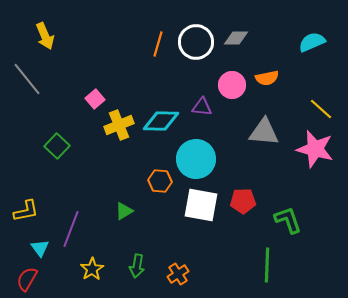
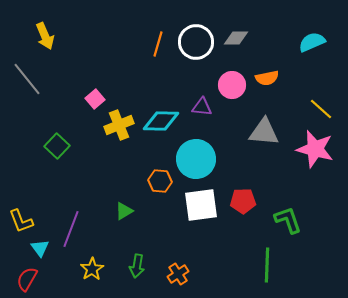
white square: rotated 18 degrees counterclockwise
yellow L-shape: moved 5 px left, 10 px down; rotated 80 degrees clockwise
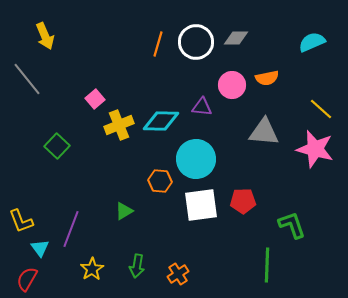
green L-shape: moved 4 px right, 5 px down
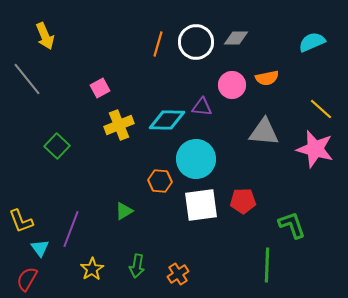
pink square: moved 5 px right, 11 px up; rotated 12 degrees clockwise
cyan diamond: moved 6 px right, 1 px up
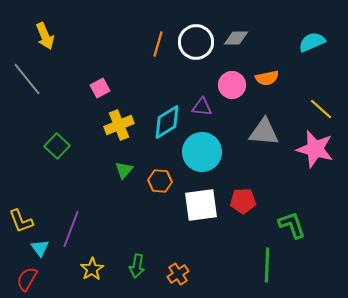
cyan diamond: moved 2 px down; rotated 33 degrees counterclockwise
cyan circle: moved 6 px right, 7 px up
green triangle: moved 41 px up; rotated 18 degrees counterclockwise
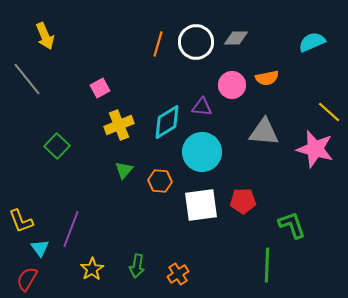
yellow line: moved 8 px right, 3 px down
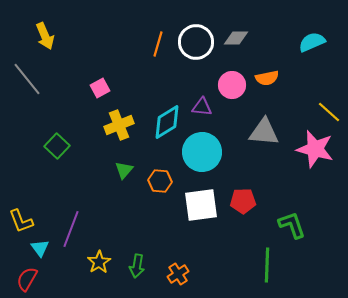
yellow star: moved 7 px right, 7 px up
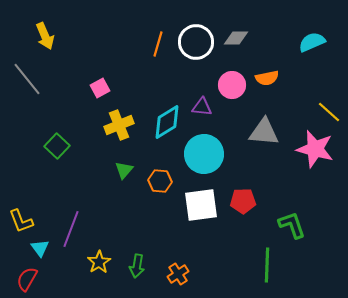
cyan circle: moved 2 px right, 2 px down
